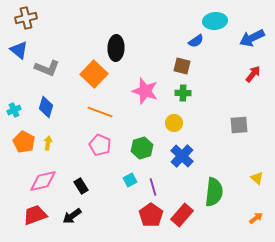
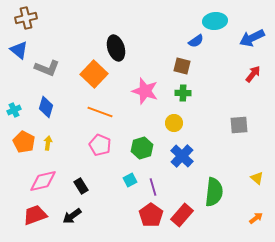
black ellipse: rotated 20 degrees counterclockwise
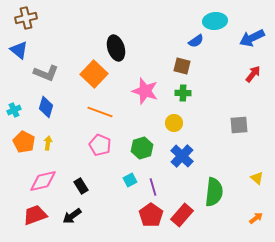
gray L-shape: moved 1 px left, 5 px down
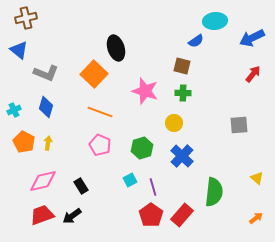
red trapezoid: moved 7 px right
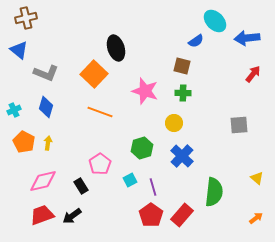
cyan ellipse: rotated 50 degrees clockwise
blue arrow: moved 5 px left; rotated 20 degrees clockwise
pink pentagon: moved 19 px down; rotated 15 degrees clockwise
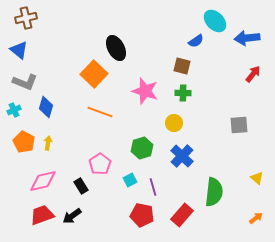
black ellipse: rotated 10 degrees counterclockwise
gray L-shape: moved 21 px left, 9 px down
red pentagon: moved 9 px left; rotated 25 degrees counterclockwise
